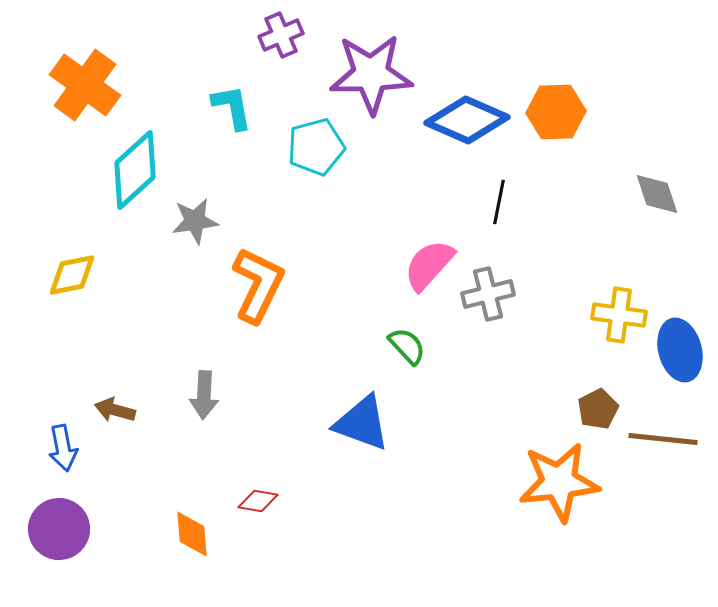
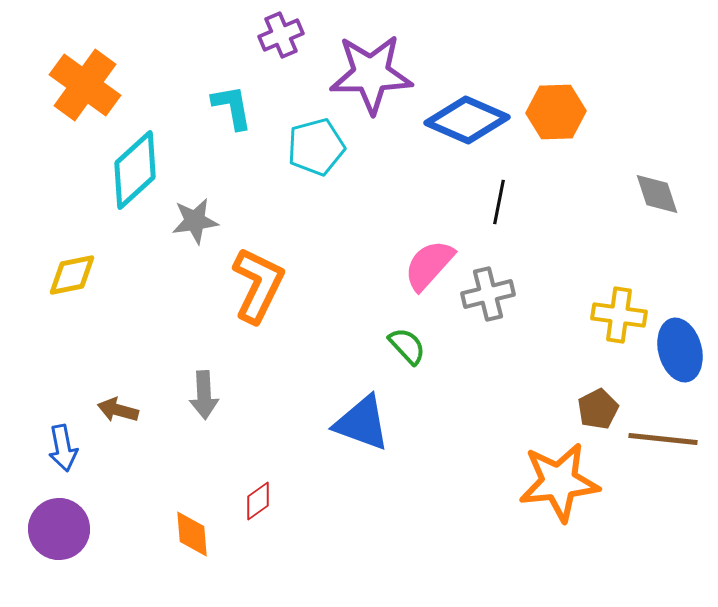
gray arrow: rotated 6 degrees counterclockwise
brown arrow: moved 3 px right
red diamond: rotated 45 degrees counterclockwise
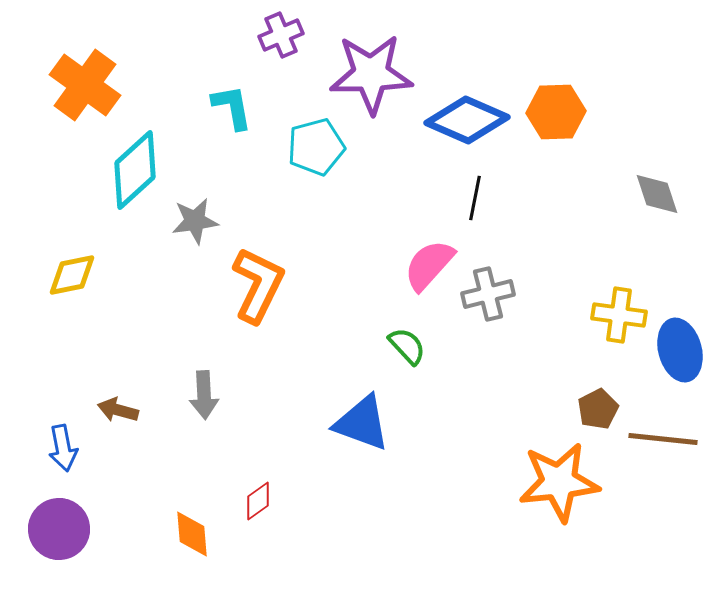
black line: moved 24 px left, 4 px up
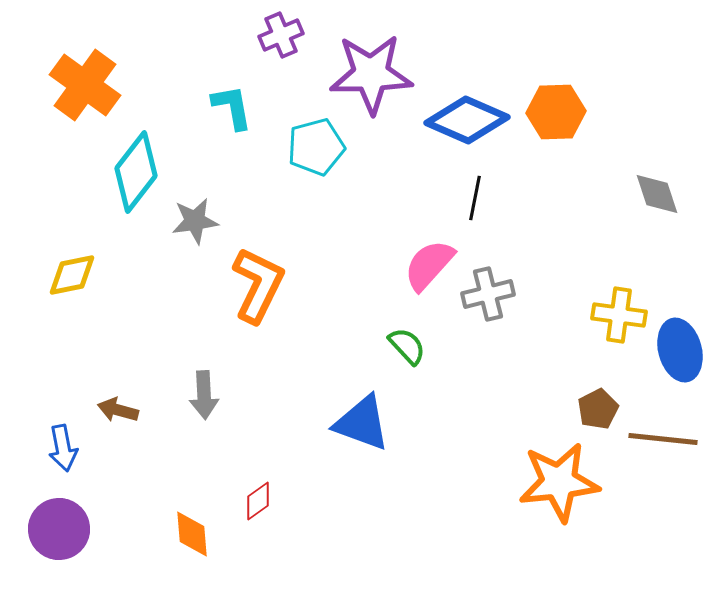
cyan diamond: moved 1 px right, 2 px down; rotated 10 degrees counterclockwise
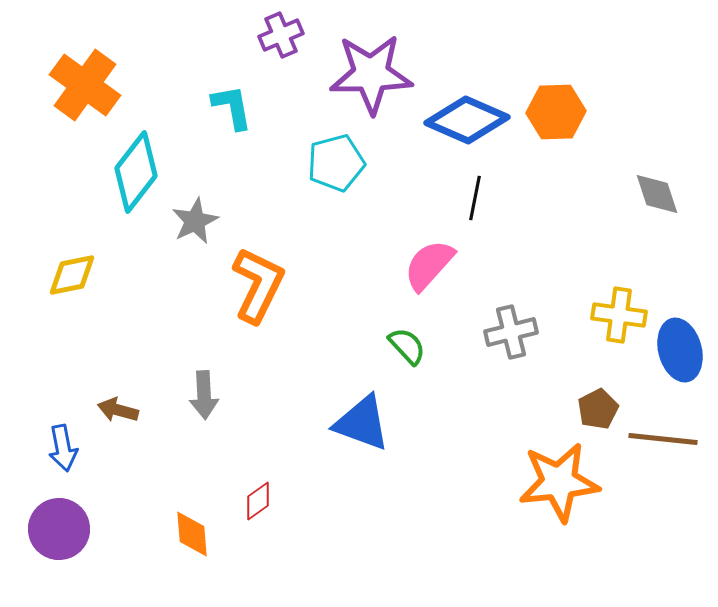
cyan pentagon: moved 20 px right, 16 px down
gray star: rotated 18 degrees counterclockwise
gray cross: moved 23 px right, 38 px down
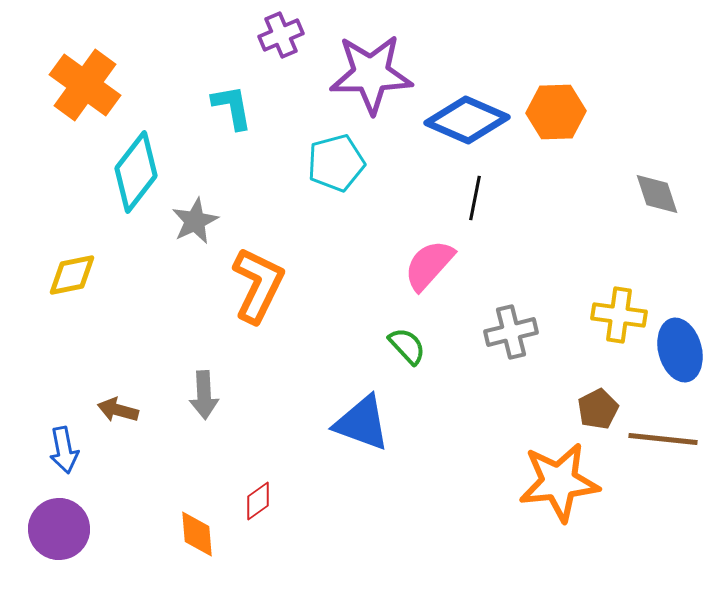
blue arrow: moved 1 px right, 2 px down
orange diamond: moved 5 px right
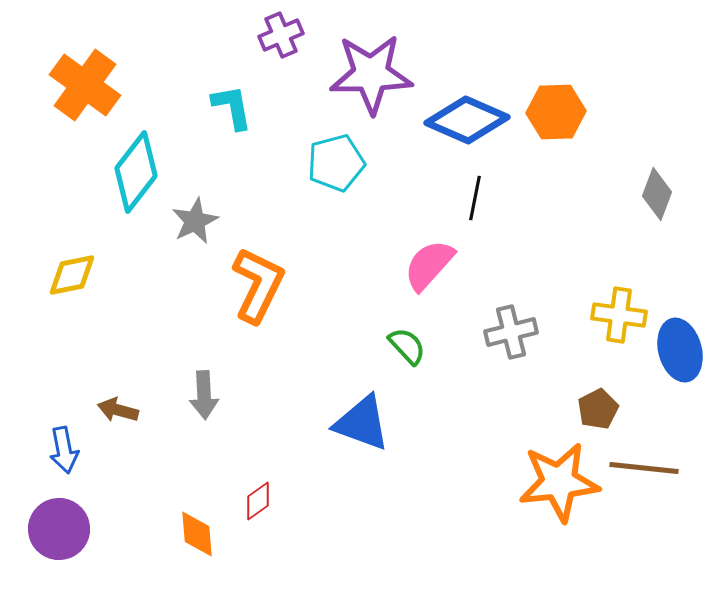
gray diamond: rotated 39 degrees clockwise
brown line: moved 19 px left, 29 px down
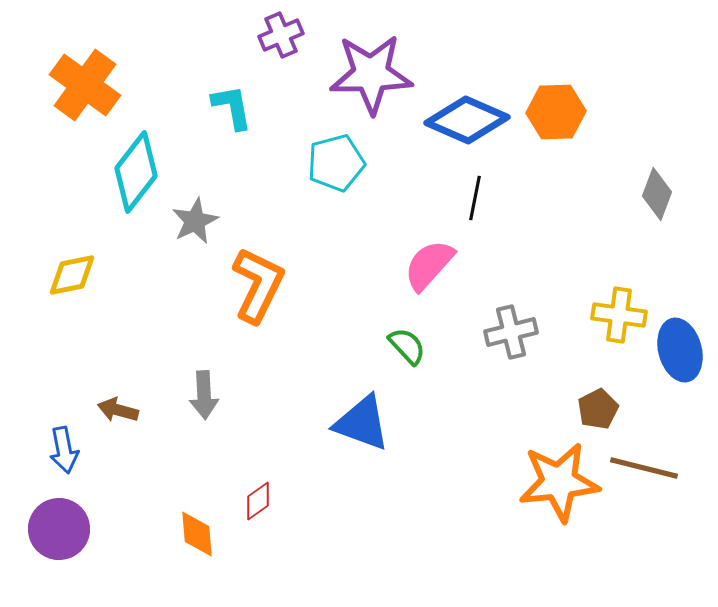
brown line: rotated 8 degrees clockwise
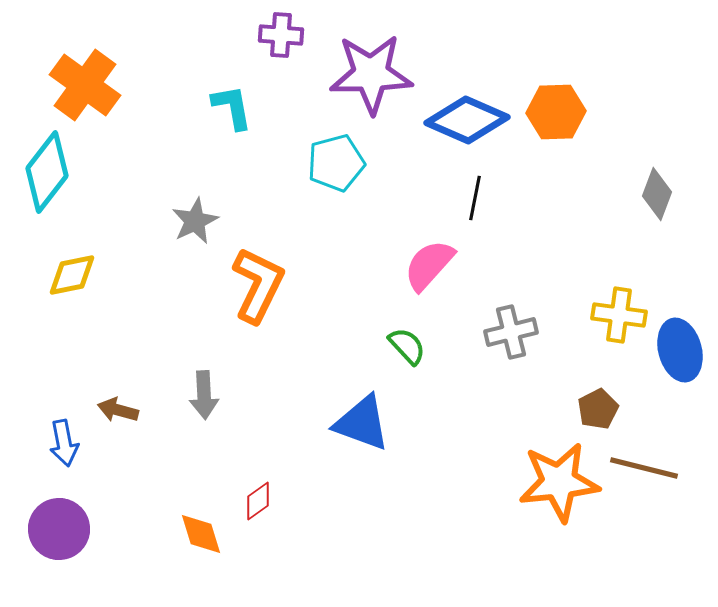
purple cross: rotated 27 degrees clockwise
cyan diamond: moved 89 px left
blue arrow: moved 7 px up
orange diamond: moved 4 px right; rotated 12 degrees counterclockwise
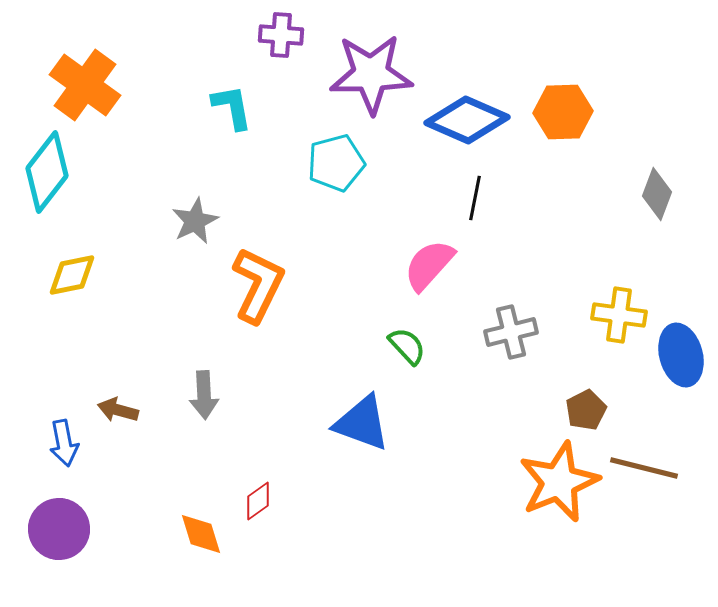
orange hexagon: moved 7 px right
blue ellipse: moved 1 px right, 5 px down
brown pentagon: moved 12 px left, 1 px down
orange star: rotated 16 degrees counterclockwise
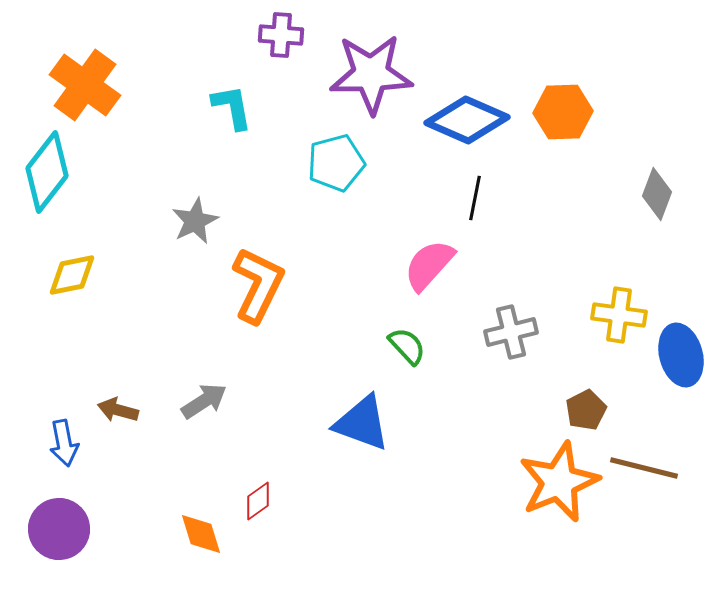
gray arrow: moved 6 px down; rotated 120 degrees counterclockwise
